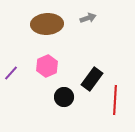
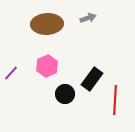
black circle: moved 1 px right, 3 px up
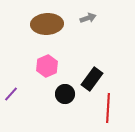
purple line: moved 21 px down
red line: moved 7 px left, 8 px down
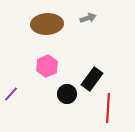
black circle: moved 2 px right
